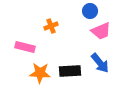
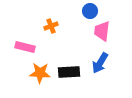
pink trapezoid: moved 1 px right; rotated 120 degrees clockwise
blue arrow: rotated 70 degrees clockwise
black rectangle: moved 1 px left, 1 px down
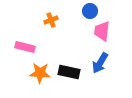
orange cross: moved 6 px up
black rectangle: rotated 15 degrees clockwise
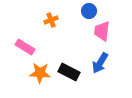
blue circle: moved 1 px left
pink rectangle: rotated 18 degrees clockwise
black rectangle: rotated 15 degrees clockwise
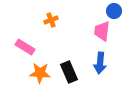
blue circle: moved 25 px right
blue arrow: rotated 25 degrees counterclockwise
black rectangle: rotated 40 degrees clockwise
